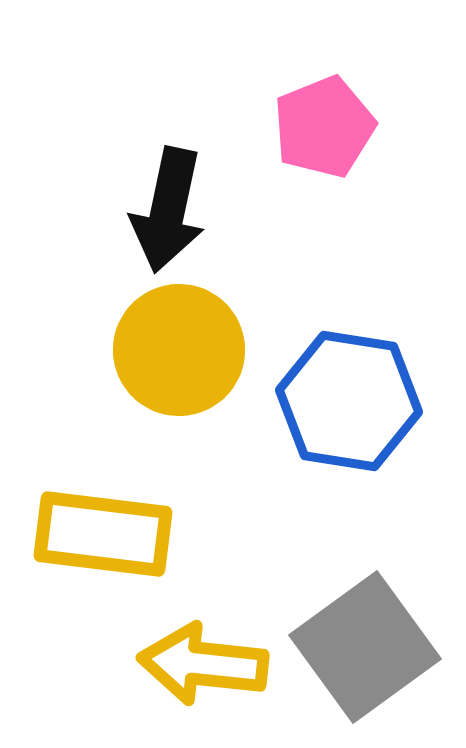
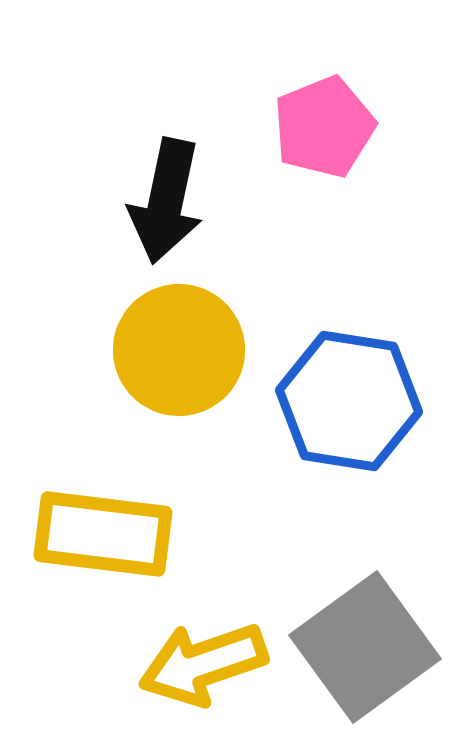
black arrow: moved 2 px left, 9 px up
yellow arrow: rotated 25 degrees counterclockwise
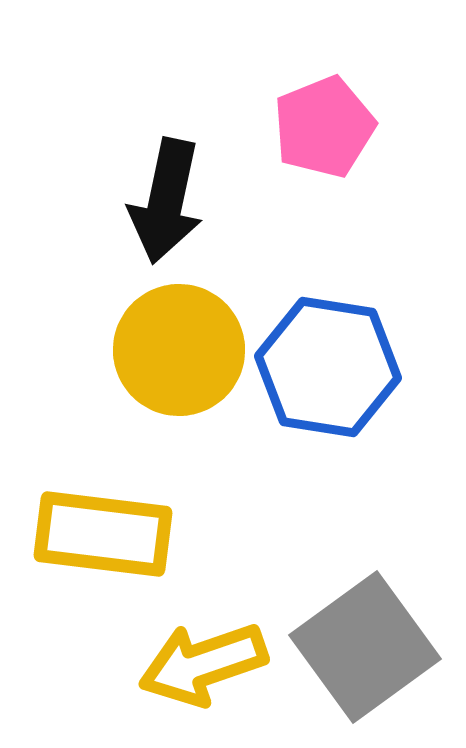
blue hexagon: moved 21 px left, 34 px up
